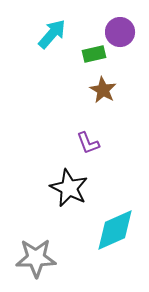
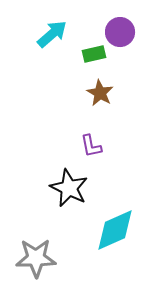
cyan arrow: rotated 8 degrees clockwise
brown star: moved 3 px left, 3 px down
purple L-shape: moved 3 px right, 3 px down; rotated 10 degrees clockwise
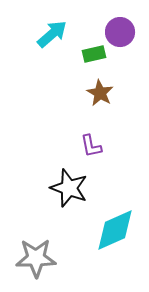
black star: rotated 6 degrees counterclockwise
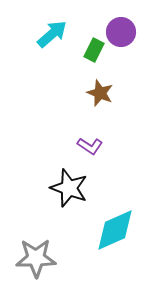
purple circle: moved 1 px right
green rectangle: moved 4 px up; rotated 50 degrees counterclockwise
brown star: rotated 8 degrees counterclockwise
purple L-shape: moved 1 px left; rotated 45 degrees counterclockwise
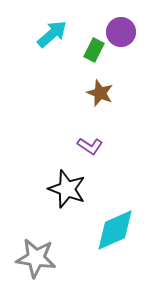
black star: moved 2 px left, 1 px down
gray star: rotated 9 degrees clockwise
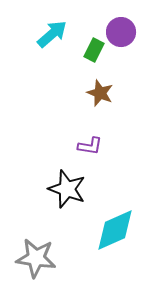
purple L-shape: rotated 25 degrees counterclockwise
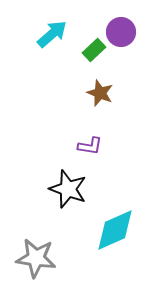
green rectangle: rotated 20 degrees clockwise
black star: moved 1 px right
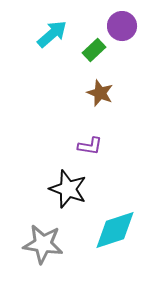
purple circle: moved 1 px right, 6 px up
cyan diamond: rotated 6 degrees clockwise
gray star: moved 7 px right, 14 px up
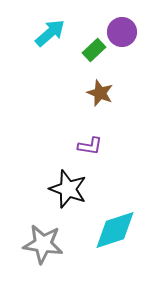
purple circle: moved 6 px down
cyan arrow: moved 2 px left, 1 px up
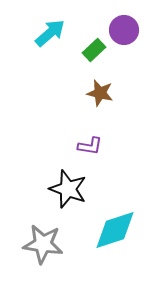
purple circle: moved 2 px right, 2 px up
brown star: rotated 8 degrees counterclockwise
